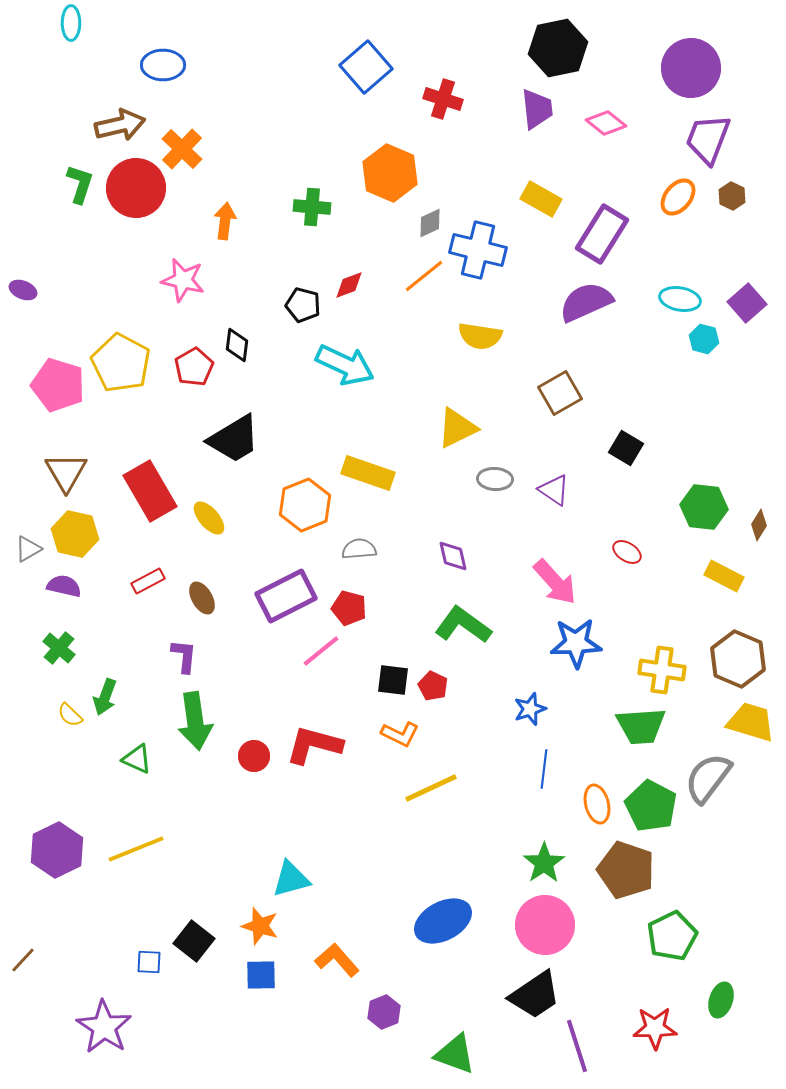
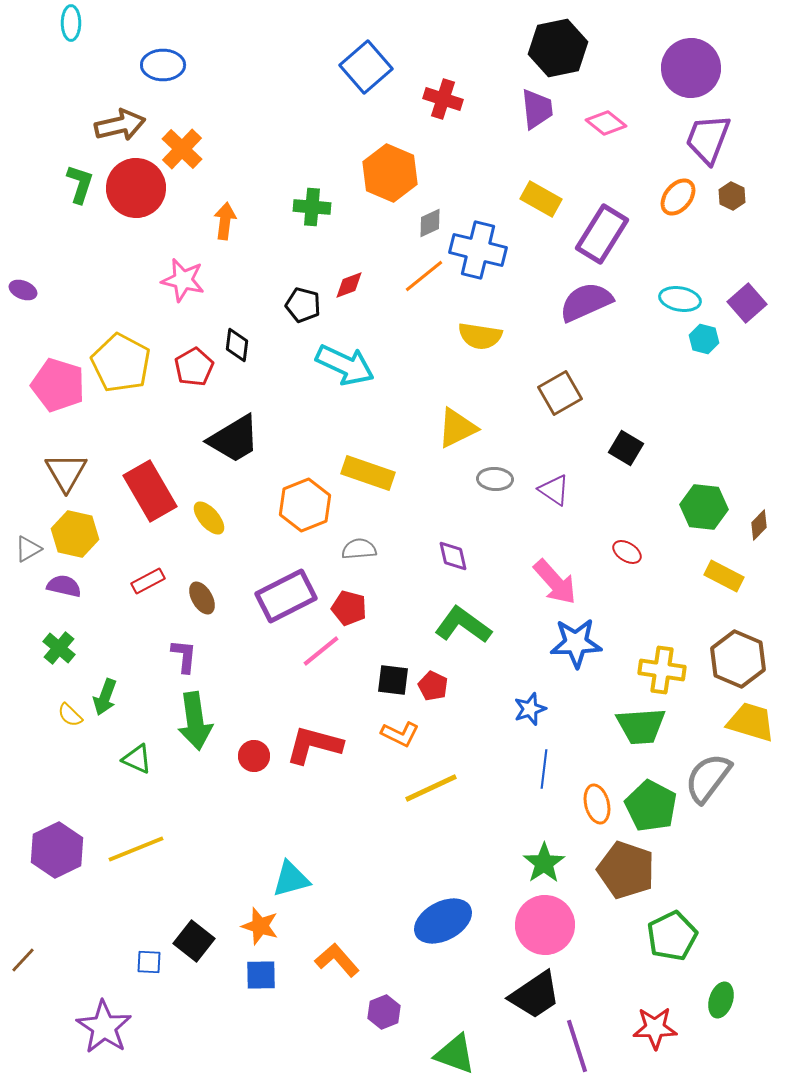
brown diamond at (759, 525): rotated 12 degrees clockwise
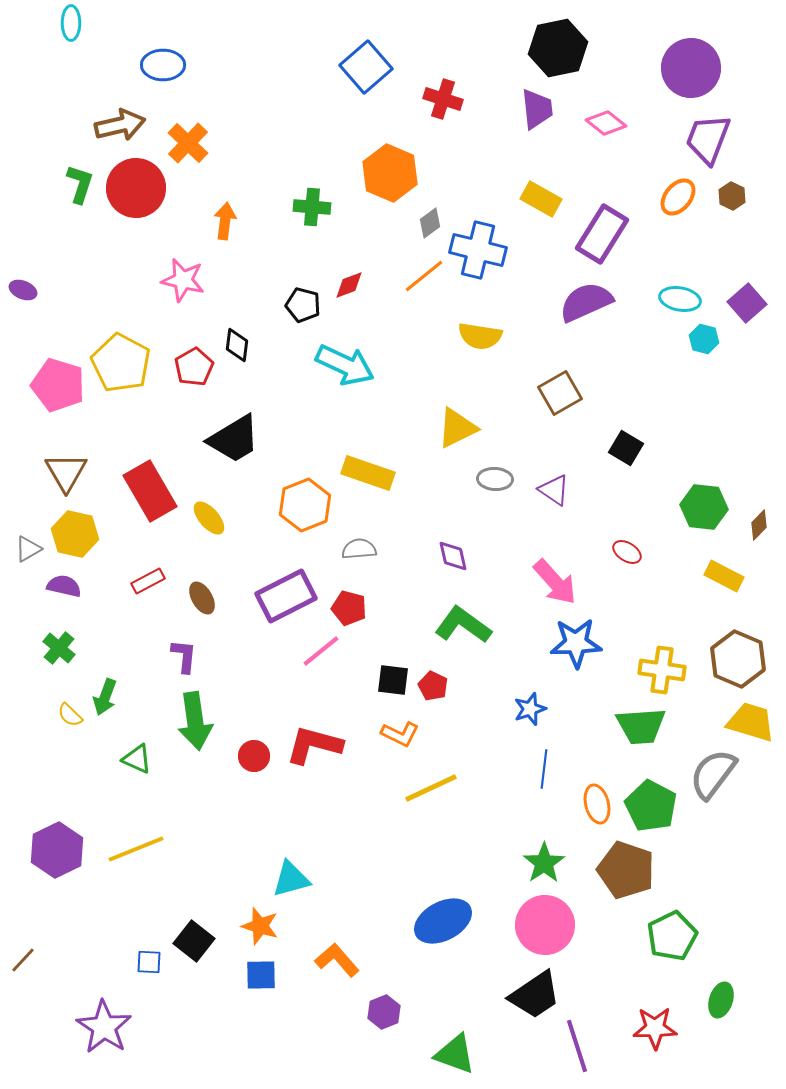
orange cross at (182, 149): moved 6 px right, 6 px up
gray diamond at (430, 223): rotated 12 degrees counterclockwise
gray semicircle at (708, 778): moved 5 px right, 4 px up
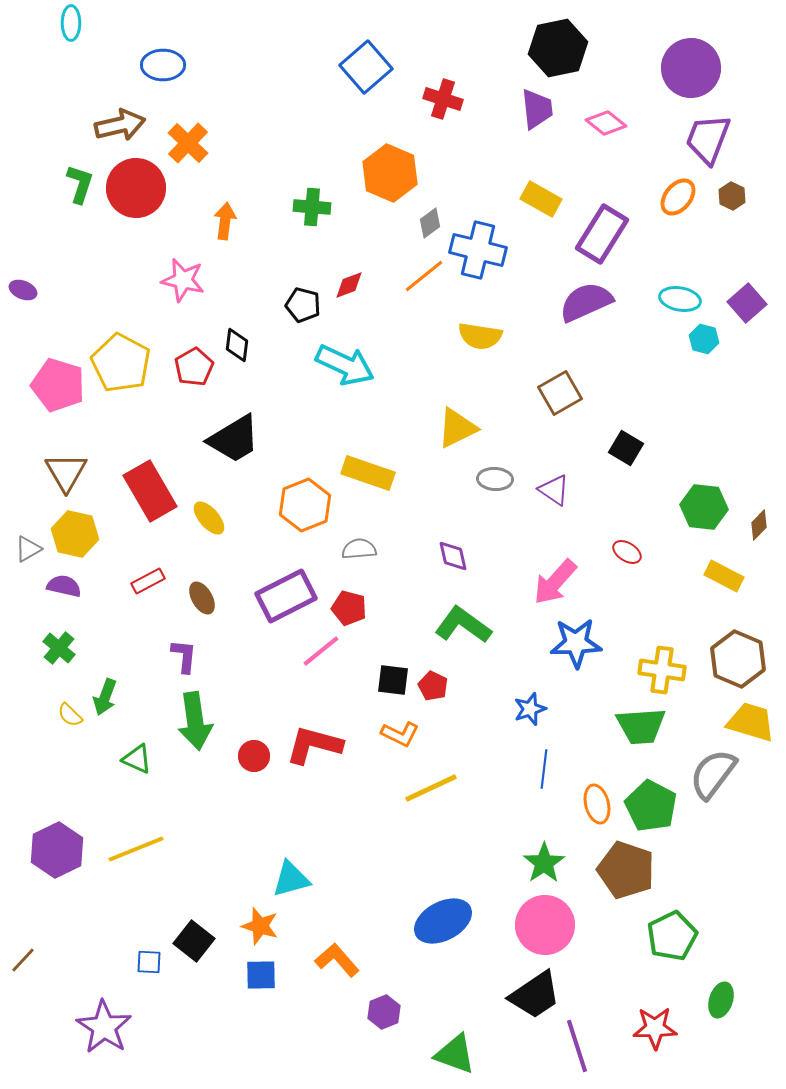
pink arrow at (555, 582): rotated 84 degrees clockwise
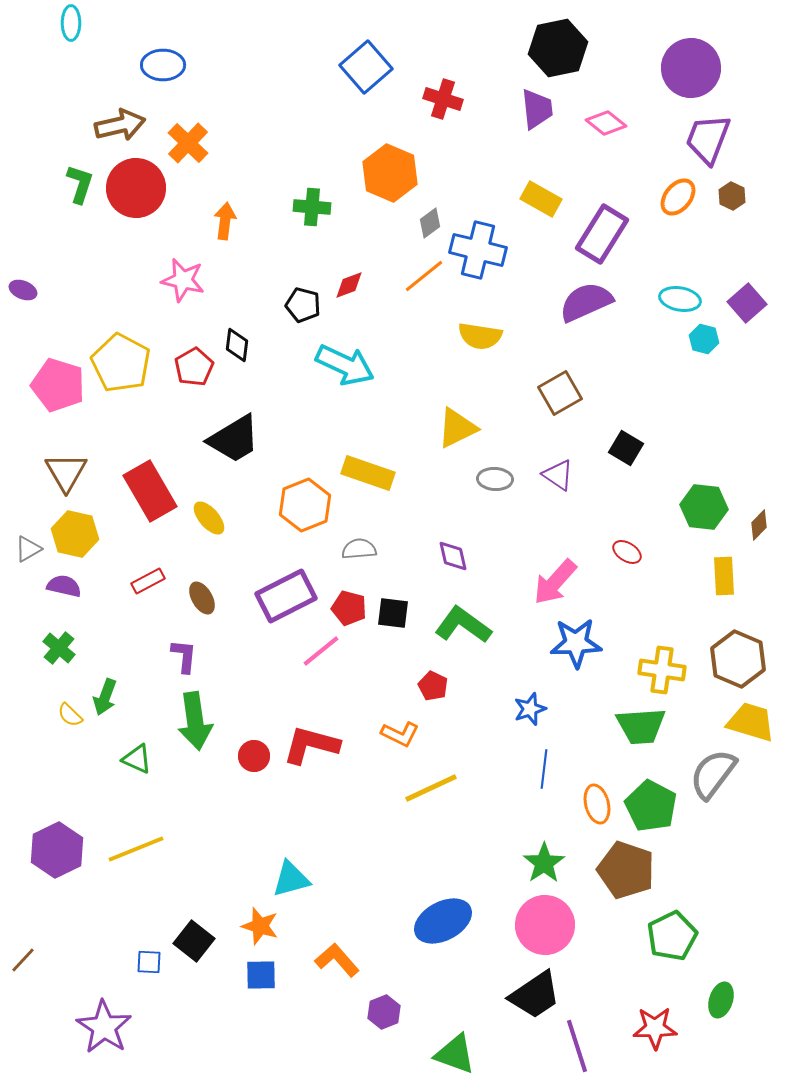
purple triangle at (554, 490): moved 4 px right, 15 px up
yellow rectangle at (724, 576): rotated 60 degrees clockwise
black square at (393, 680): moved 67 px up
red L-shape at (314, 745): moved 3 px left
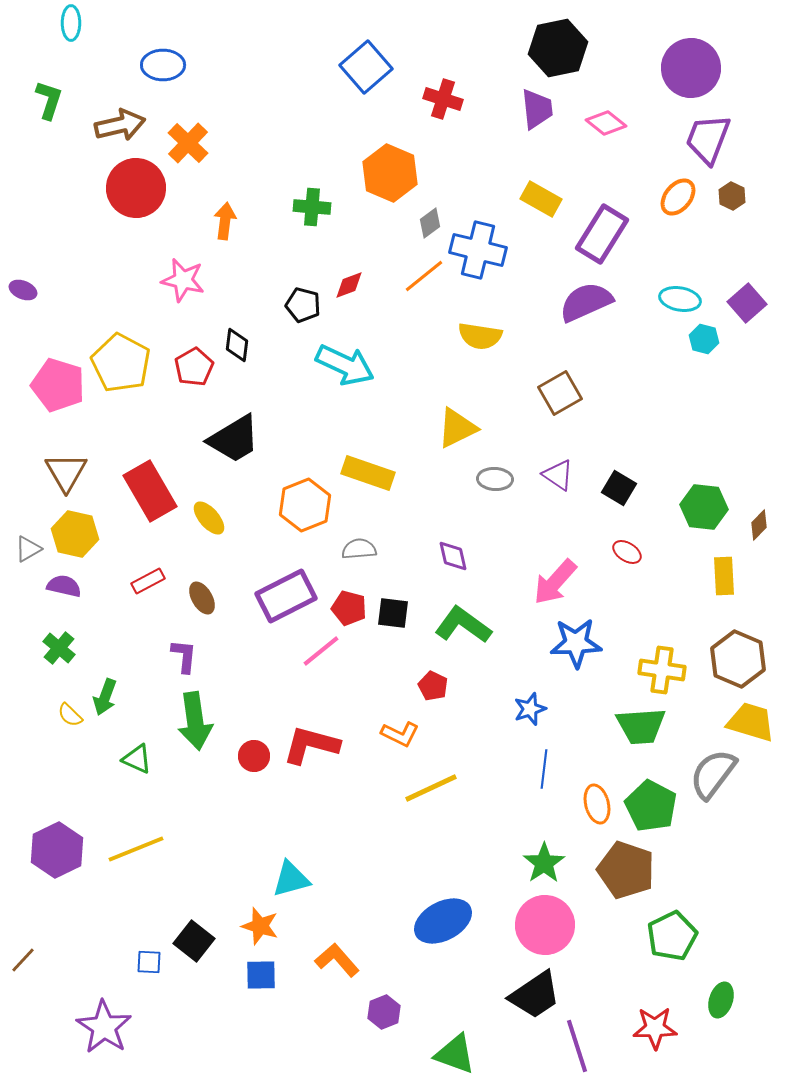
green L-shape at (80, 184): moved 31 px left, 84 px up
black square at (626, 448): moved 7 px left, 40 px down
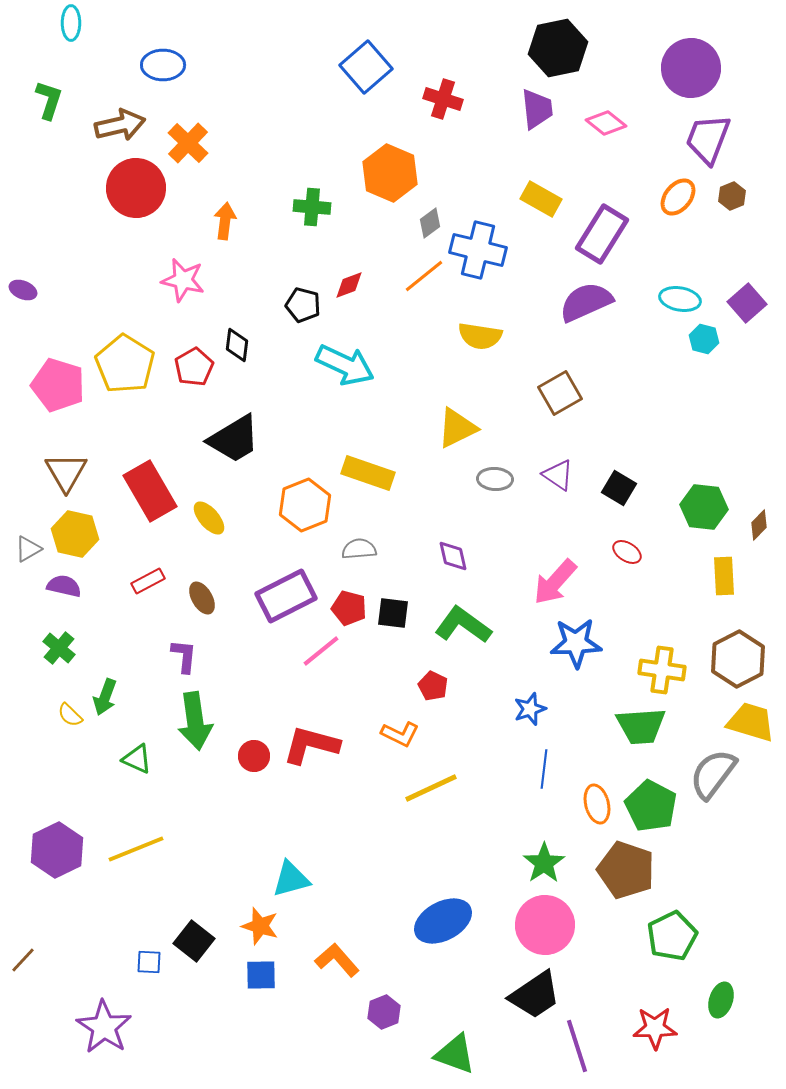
brown hexagon at (732, 196): rotated 12 degrees clockwise
yellow pentagon at (121, 363): moved 4 px right, 1 px down; rotated 4 degrees clockwise
brown hexagon at (738, 659): rotated 10 degrees clockwise
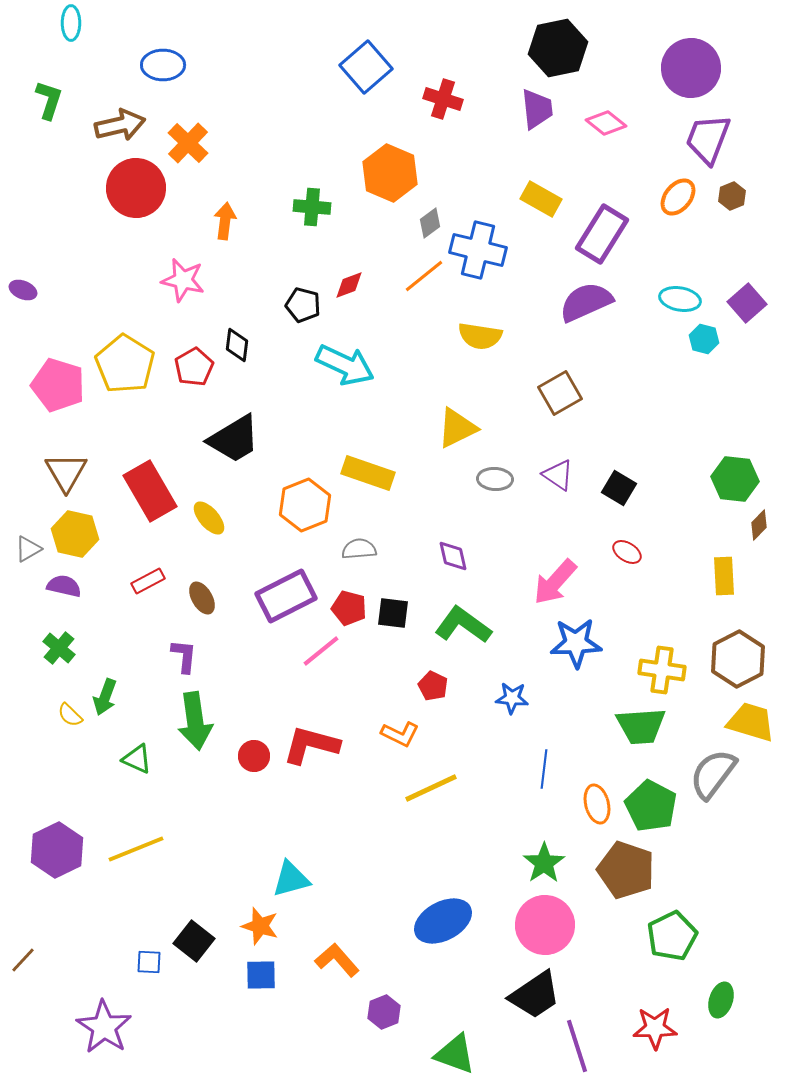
green hexagon at (704, 507): moved 31 px right, 28 px up
blue star at (530, 709): moved 18 px left, 11 px up; rotated 24 degrees clockwise
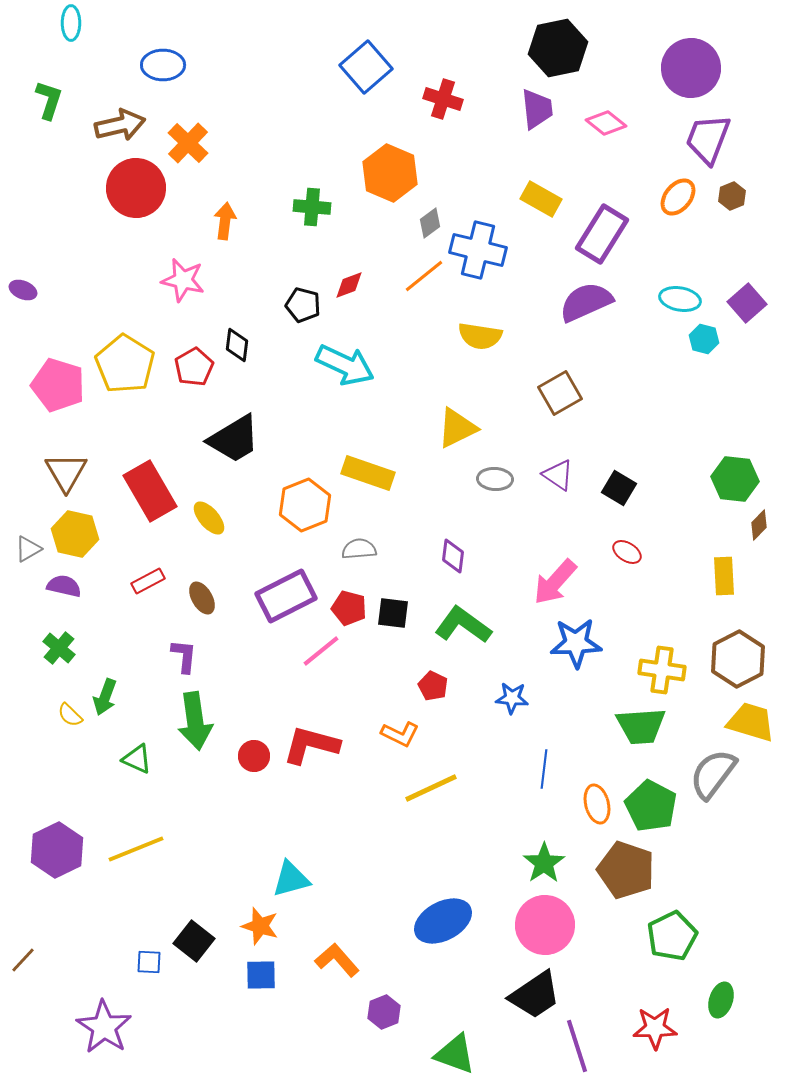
purple diamond at (453, 556): rotated 20 degrees clockwise
